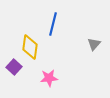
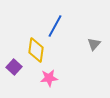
blue line: moved 2 px right, 2 px down; rotated 15 degrees clockwise
yellow diamond: moved 6 px right, 3 px down
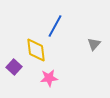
yellow diamond: rotated 15 degrees counterclockwise
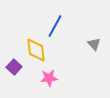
gray triangle: rotated 24 degrees counterclockwise
